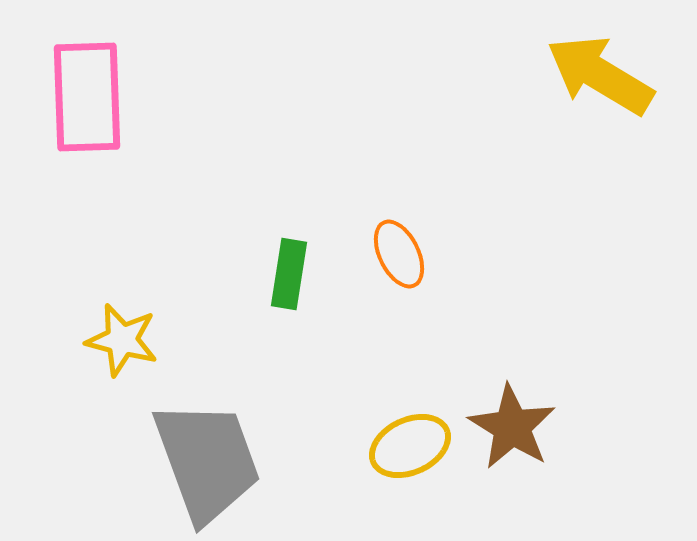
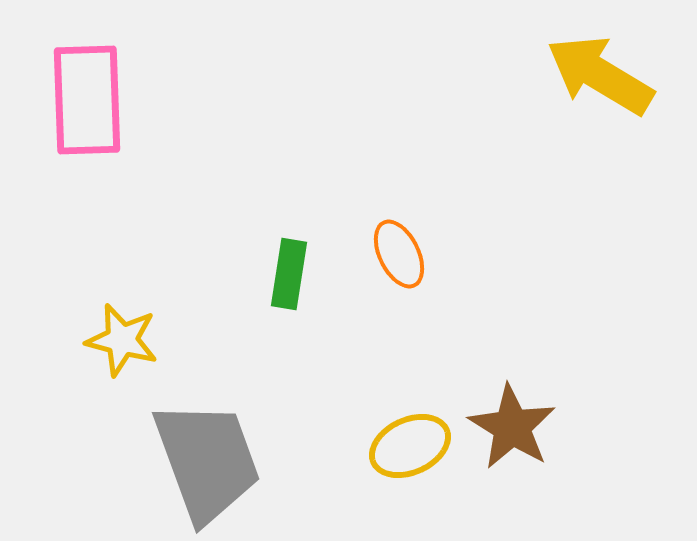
pink rectangle: moved 3 px down
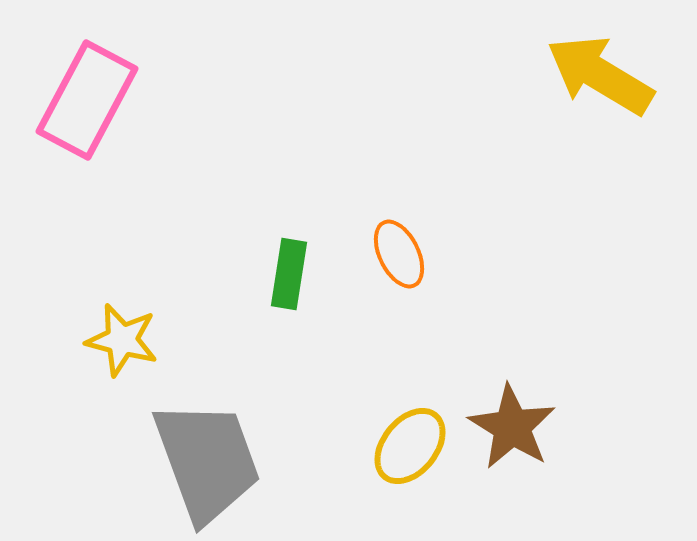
pink rectangle: rotated 30 degrees clockwise
yellow ellipse: rotated 26 degrees counterclockwise
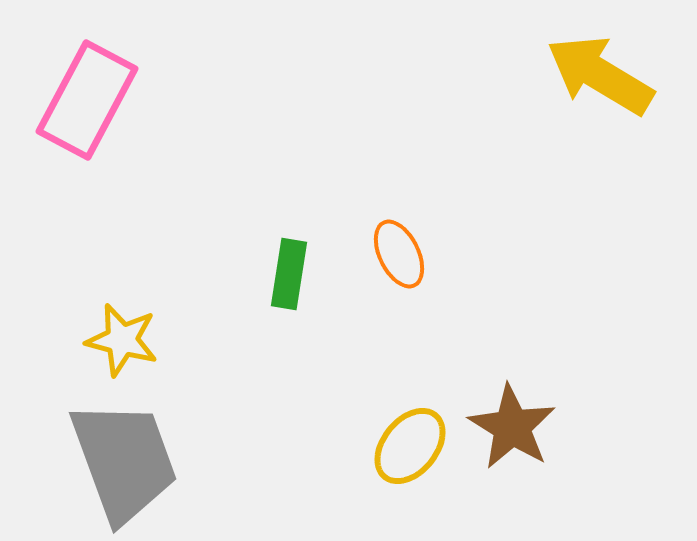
gray trapezoid: moved 83 px left
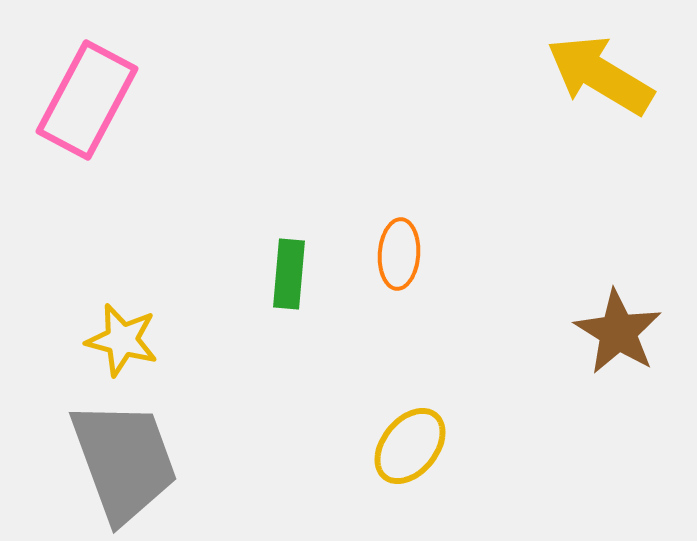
orange ellipse: rotated 30 degrees clockwise
green rectangle: rotated 4 degrees counterclockwise
brown star: moved 106 px right, 95 px up
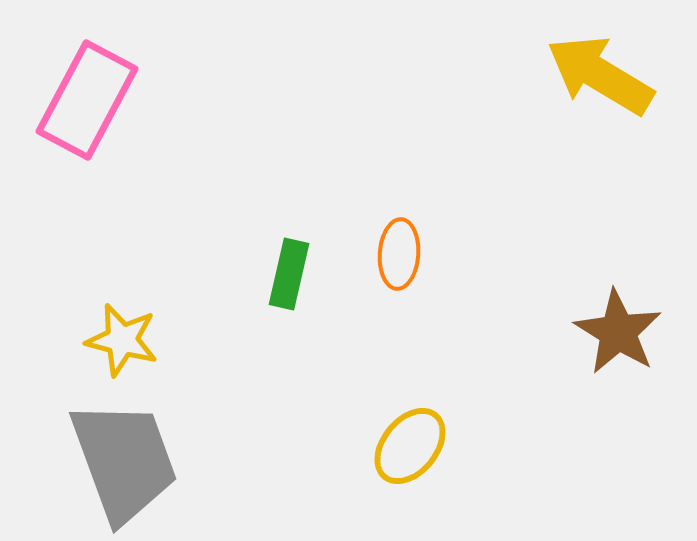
green rectangle: rotated 8 degrees clockwise
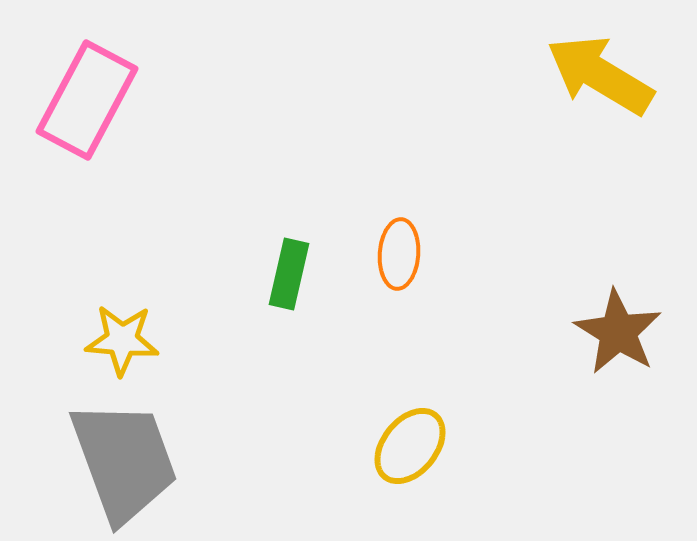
yellow star: rotated 10 degrees counterclockwise
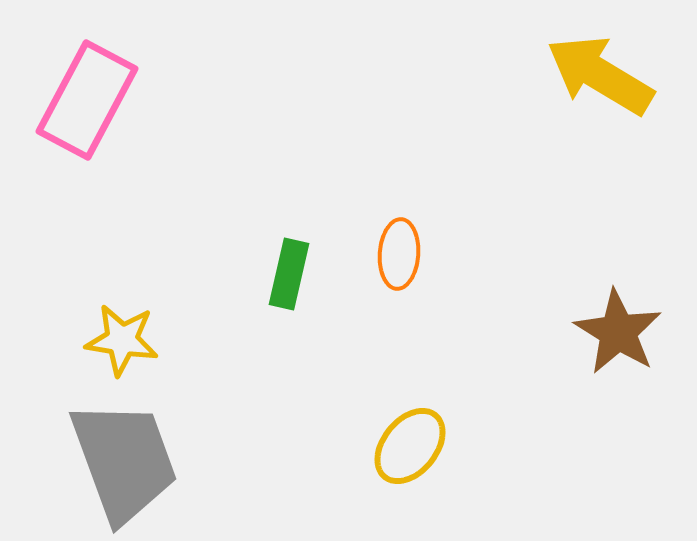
yellow star: rotated 4 degrees clockwise
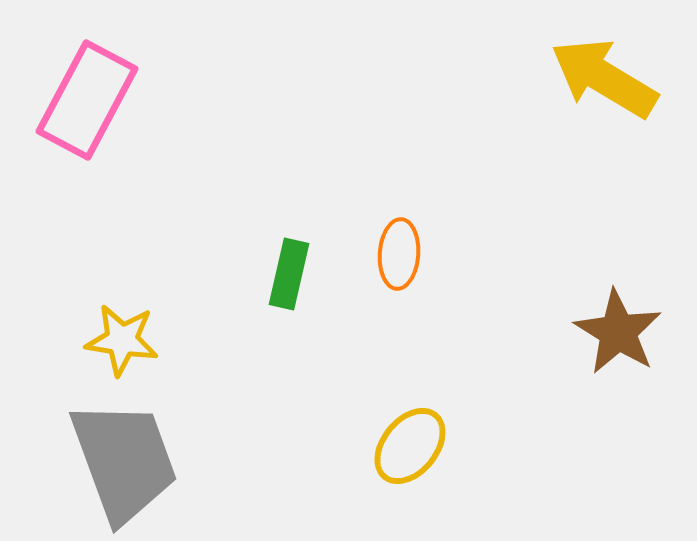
yellow arrow: moved 4 px right, 3 px down
